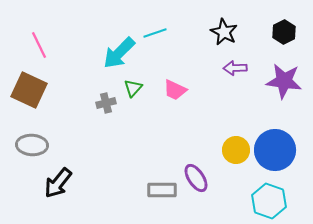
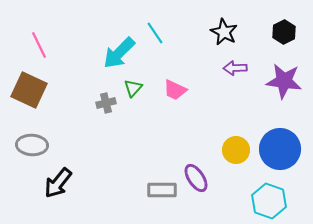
cyan line: rotated 75 degrees clockwise
blue circle: moved 5 px right, 1 px up
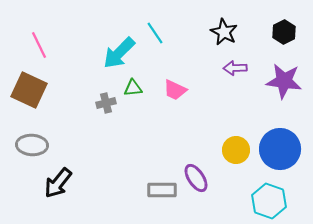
green triangle: rotated 42 degrees clockwise
